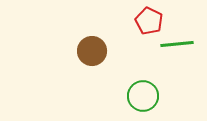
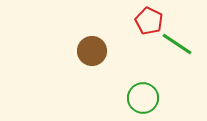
green line: rotated 40 degrees clockwise
green circle: moved 2 px down
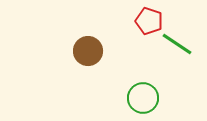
red pentagon: rotated 8 degrees counterclockwise
brown circle: moved 4 px left
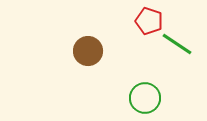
green circle: moved 2 px right
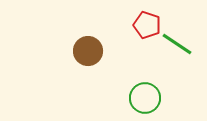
red pentagon: moved 2 px left, 4 px down
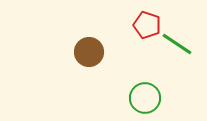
brown circle: moved 1 px right, 1 px down
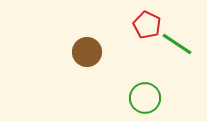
red pentagon: rotated 8 degrees clockwise
brown circle: moved 2 px left
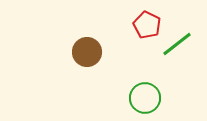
green line: rotated 72 degrees counterclockwise
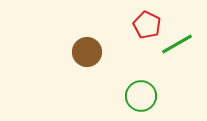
green line: rotated 8 degrees clockwise
green circle: moved 4 px left, 2 px up
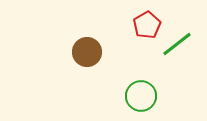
red pentagon: rotated 16 degrees clockwise
green line: rotated 8 degrees counterclockwise
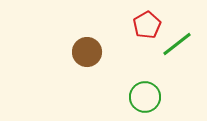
green circle: moved 4 px right, 1 px down
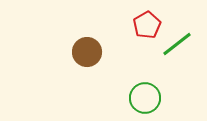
green circle: moved 1 px down
